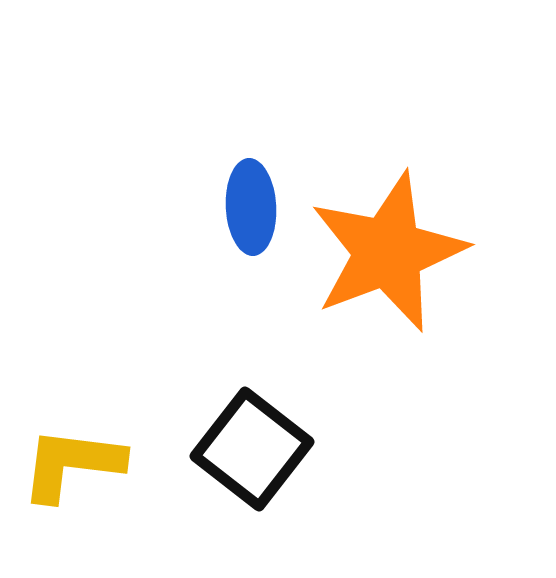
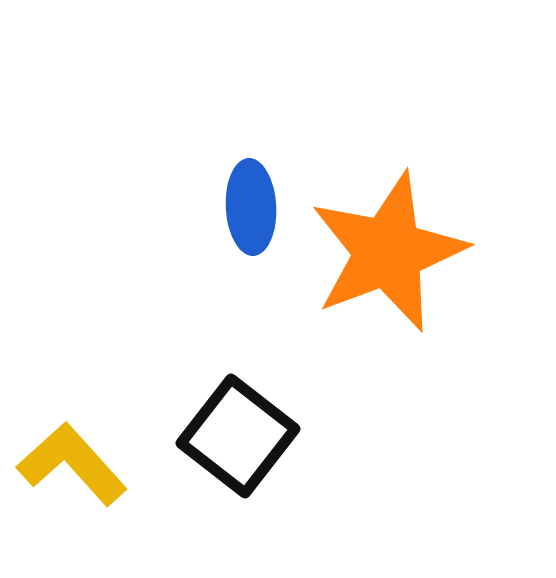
black square: moved 14 px left, 13 px up
yellow L-shape: rotated 41 degrees clockwise
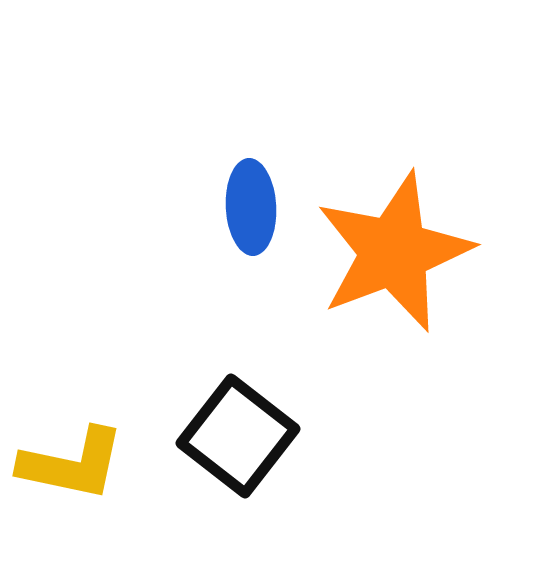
orange star: moved 6 px right
yellow L-shape: rotated 144 degrees clockwise
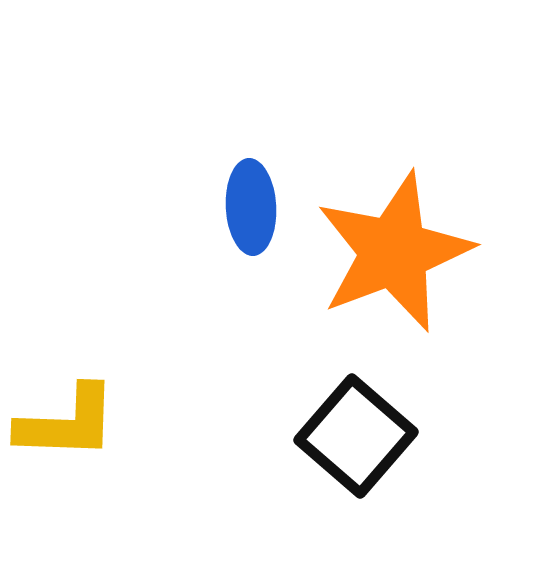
black square: moved 118 px right; rotated 3 degrees clockwise
yellow L-shape: moved 5 px left, 41 px up; rotated 10 degrees counterclockwise
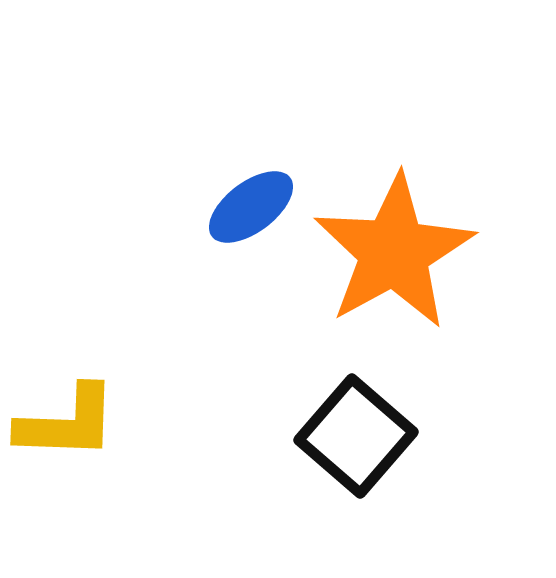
blue ellipse: rotated 56 degrees clockwise
orange star: rotated 8 degrees counterclockwise
